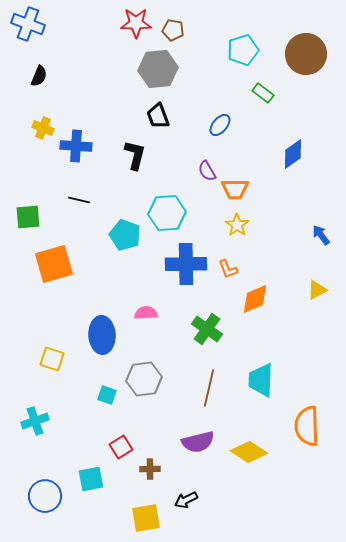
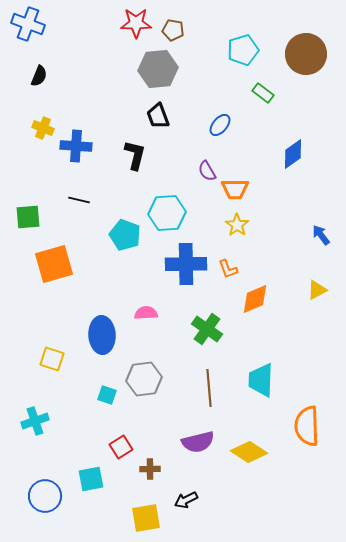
brown line at (209, 388): rotated 18 degrees counterclockwise
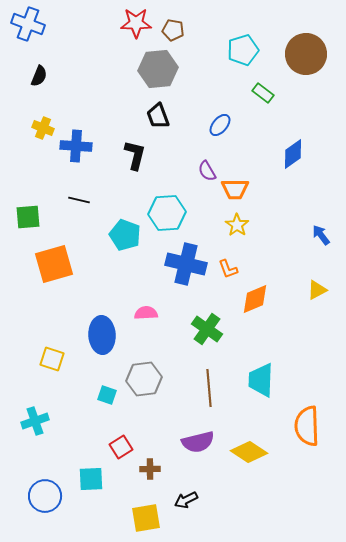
blue cross at (186, 264): rotated 15 degrees clockwise
cyan square at (91, 479): rotated 8 degrees clockwise
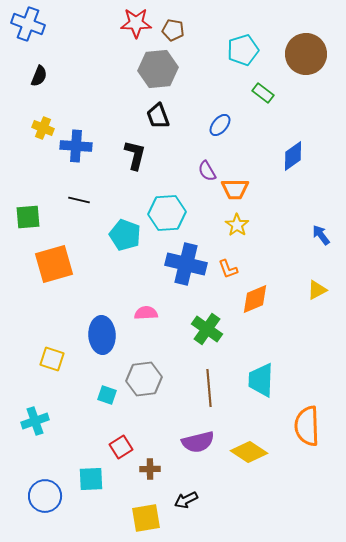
blue diamond at (293, 154): moved 2 px down
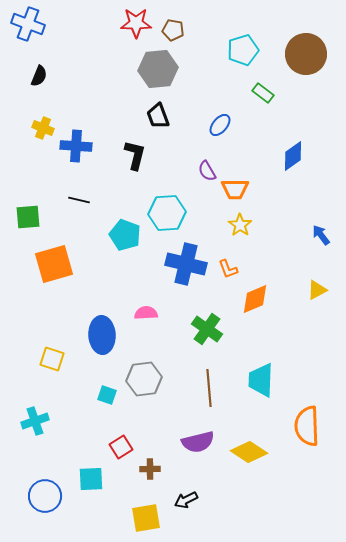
yellow star at (237, 225): moved 3 px right
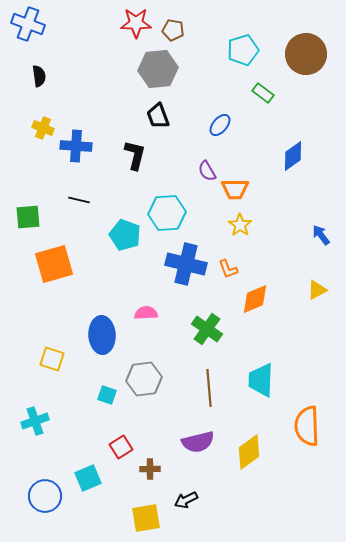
black semicircle at (39, 76): rotated 30 degrees counterclockwise
yellow diamond at (249, 452): rotated 69 degrees counterclockwise
cyan square at (91, 479): moved 3 px left, 1 px up; rotated 20 degrees counterclockwise
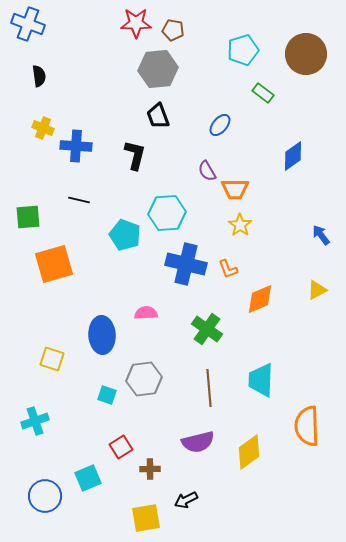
orange diamond at (255, 299): moved 5 px right
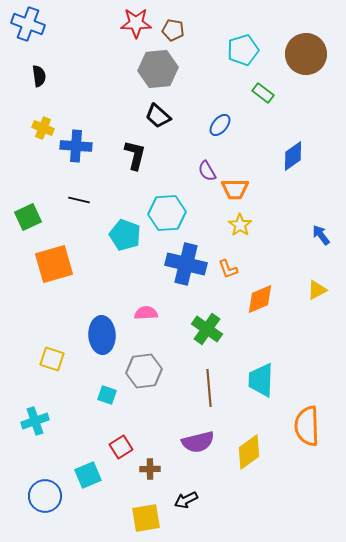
black trapezoid at (158, 116): rotated 28 degrees counterclockwise
green square at (28, 217): rotated 20 degrees counterclockwise
gray hexagon at (144, 379): moved 8 px up
cyan square at (88, 478): moved 3 px up
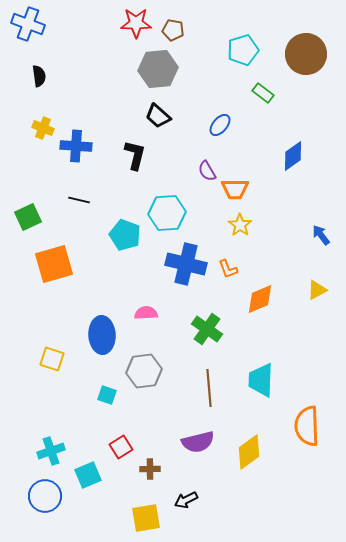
cyan cross at (35, 421): moved 16 px right, 30 px down
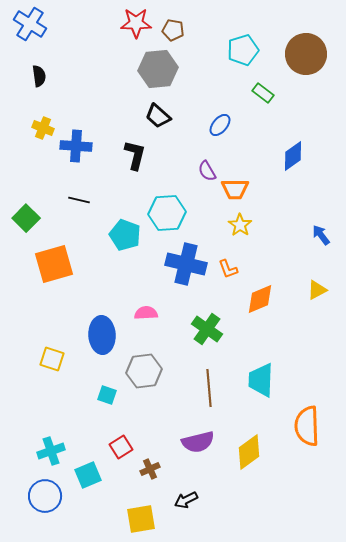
blue cross at (28, 24): moved 2 px right; rotated 12 degrees clockwise
green square at (28, 217): moved 2 px left, 1 px down; rotated 20 degrees counterclockwise
brown cross at (150, 469): rotated 24 degrees counterclockwise
yellow square at (146, 518): moved 5 px left, 1 px down
